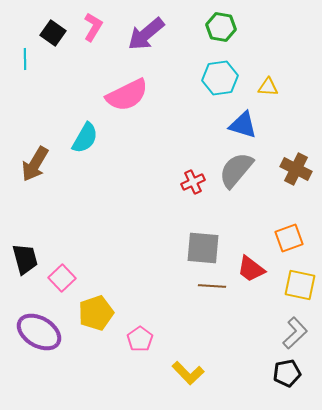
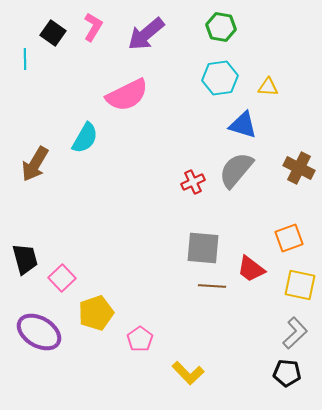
brown cross: moved 3 px right, 1 px up
black pentagon: rotated 16 degrees clockwise
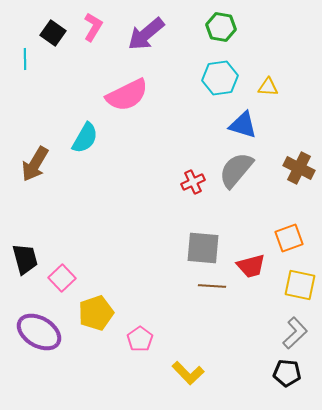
red trapezoid: moved 3 px up; rotated 52 degrees counterclockwise
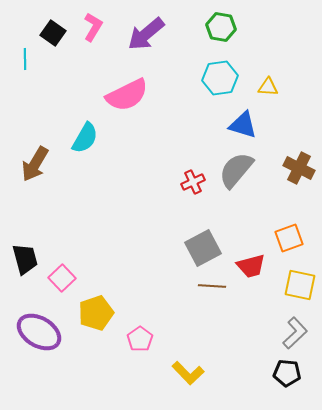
gray square: rotated 33 degrees counterclockwise
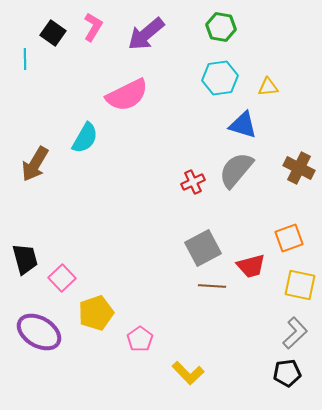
yellow triangle: rotated 10 degrees counterclockwise
black pentagon: rotated 12 degrees counterclockwise
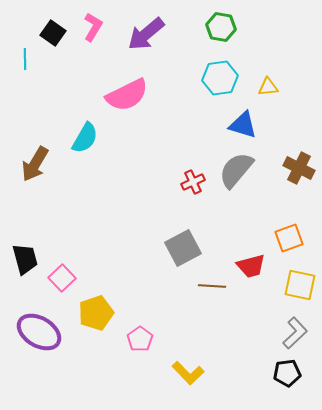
gray square: moved 20 px left
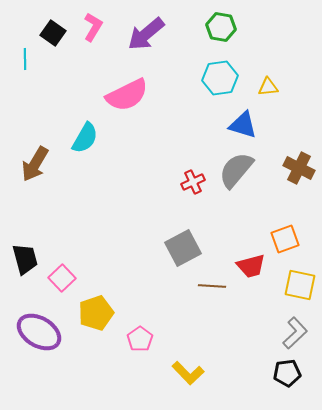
orange square: moved 4 px left, 1 px down
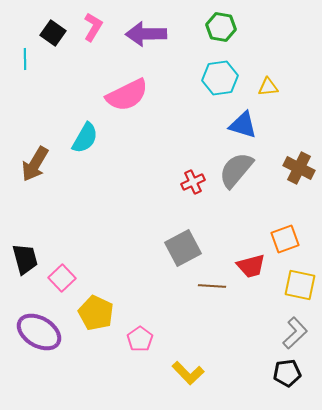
purple arrow: rotated 39 degrees clockwise
yellow pentagon: rotated 28 degrees counterclockwise
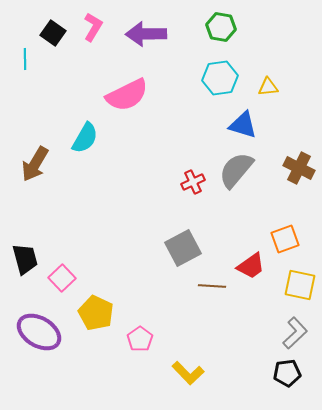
red trapezoid: rotated 20 degrees counterclockwise
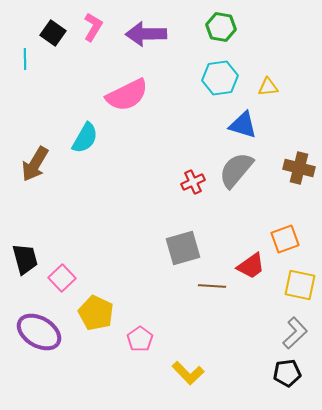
brown cross: rotated 12 degrees counterclockwise
gray square: rotated 12 degrees clockwise
